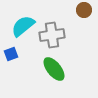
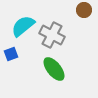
gray cross: rotated 35 degrees clockwise
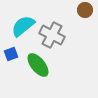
brown circle: moved 1 px right
green ellipse: moved 16 px left, 4 px up
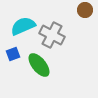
cyan semicircle: rotated 15 degrees clockwise
blue square: moved 2 px right
green ellipse: moved 1 px right
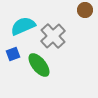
gray cross: moved 1 px right, 1 px down; rotated 20 degrees clockwise
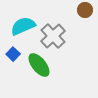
blue square: rotated 24 degrees counterclockwise
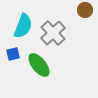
cyan semicircle: rotated 135 degrees clockwise
gray cross: moved 3 px up
blue square: rotated 32 degrees clockwise
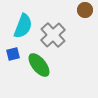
gray cross: moved 2 px down
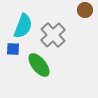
blue square: moved 5 px up; rotated 16 degrees clockwise
